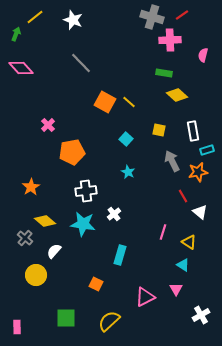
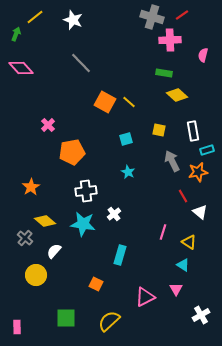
cyan square at (126, 139): rotated 32 degrees clockwise
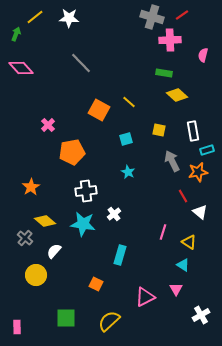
white star at (73, 20): moved 4 px left, 2 px up; rotated 18 degrees counterclockwise
orange square at (105, 102): moved 6 px left, 8 px down
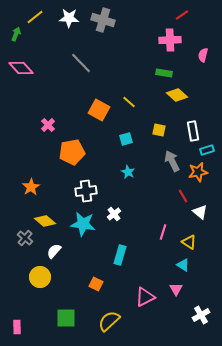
gray cross at (152, 17): moved 49 px left, 3 px down
yellow circle at (36, 275): moved 4 px right, 2 px down
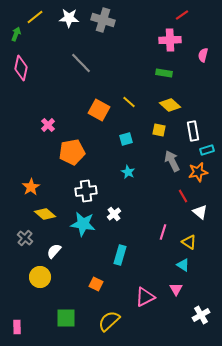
pink diamond at (21, 68): rotated 55 degrees clockwise
yellow diamond at (177, 95): moved 7 px left, 10 px down
yellow diamond at (45, 221): moved 7 px up
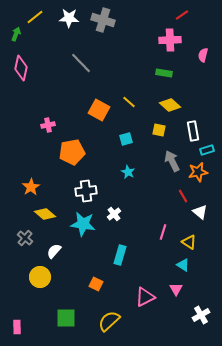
pink cross at (48, 125): rotated 32 degrees clockwise
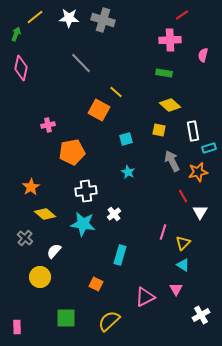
yellow line at (129, 102): moved 13 px left, 10 px up
cyan rectangle at (207, 150): moved 2 px right, 2 px up
white triangle at (200, 212): rotated 21 degrees clockwise
yellow triangle at (189, 242): moved 6 px left, 1 px down; rotated 42 degrees clockwise
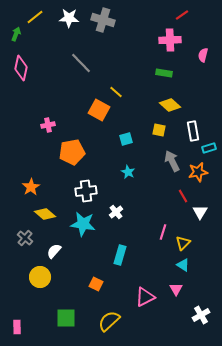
white cross at (114, 214): moved 2 px right, 2 px up
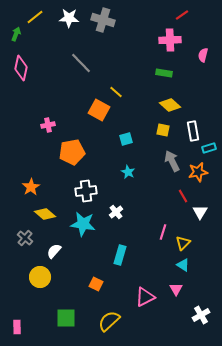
yellow square at (159, 130): moved 4 px right
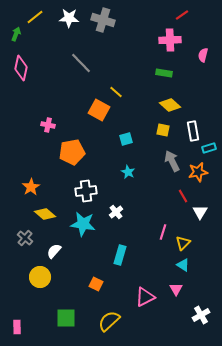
pink cross at (48, 125): rotated 24 degrees clockwise
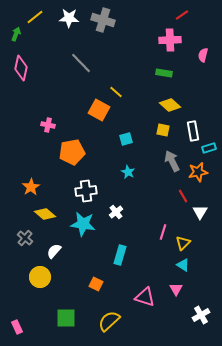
pink triangle at (145, 297): rotated 45 degrees clockwise
pink rectangle at (17, 327): rotated 24 degrees counterclockwise
